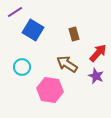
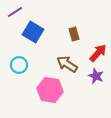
blue square: moved 2 px down
cyan circle: moved 3 px left, 2 px up
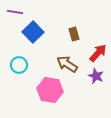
purple line: rotated 42 degrees clockwise
blue square: rotated 15 degrees clockwise
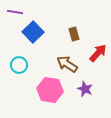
purple star: moved 11 px left, 13 px down
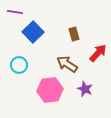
pink hexagon: rotated 15 degrees counterclockwise
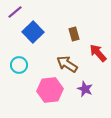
purple line: rotated 49 degrees counterclockwise
red arrow: rotated 84 degrees counterclockwise
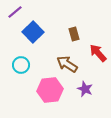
cyan circle: moved 2 px right
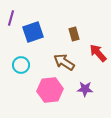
purple line: moved 4 px left, 6 px down; rotated 35 degrees counterclockwise
blue square: rotated 25 degrees clockwise
brown arrow: moved 3 px left, 2 px up
purple star: rotated 21 degrees counterclockwise
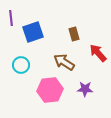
purple line: rotated 21 degrees counterclockwise
